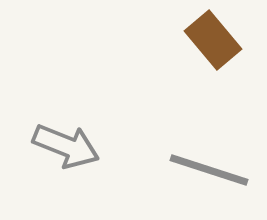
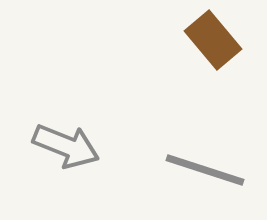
gray line: moved 4 px left
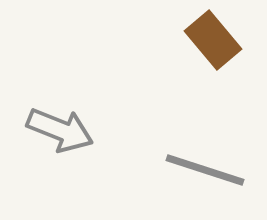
gray arrow: moved 6 px left, 16 px up
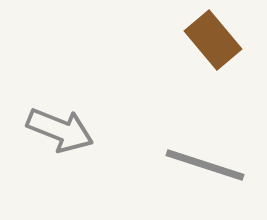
gray line: moved 5 px up
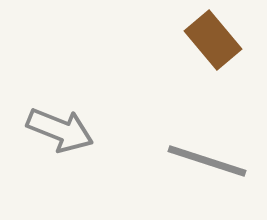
gray line: moved 2 px right, 4 px up
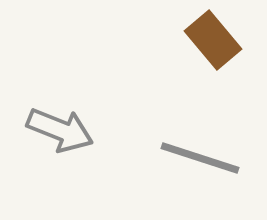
gray line: moved 7 px left, 3 px up
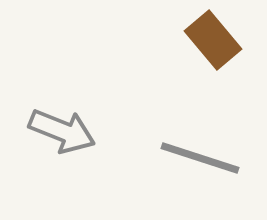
gray arrow: moved 2 px right, 1 px down
